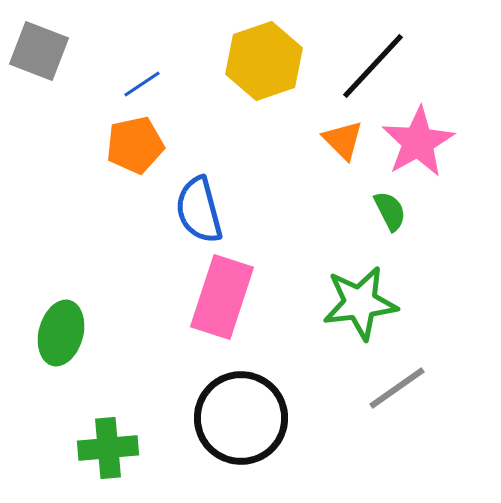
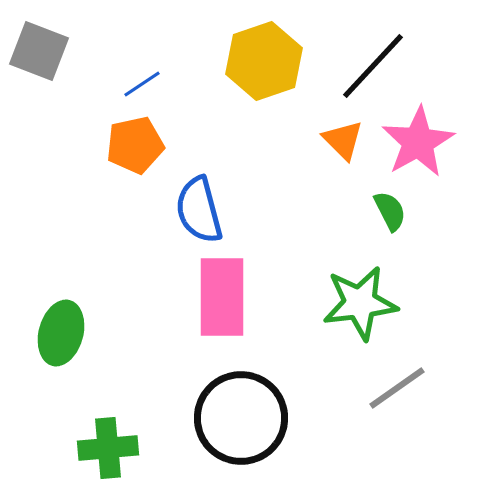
pink rectangle: rotated 18 degrees counterclockwise
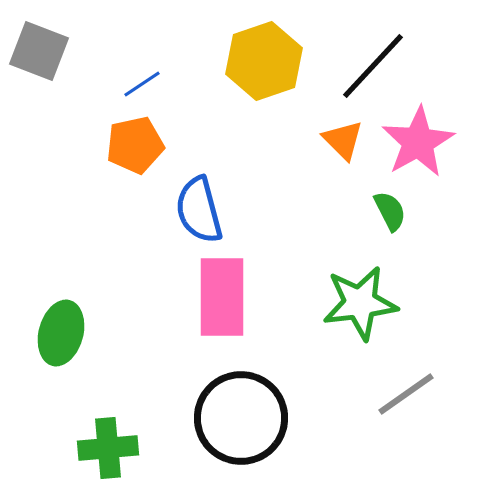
gray line: moved 9 px right, 6 px down
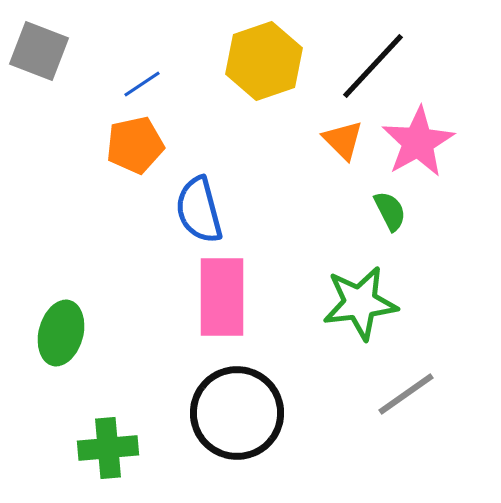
black circle: moved 4 px left, 5 px up
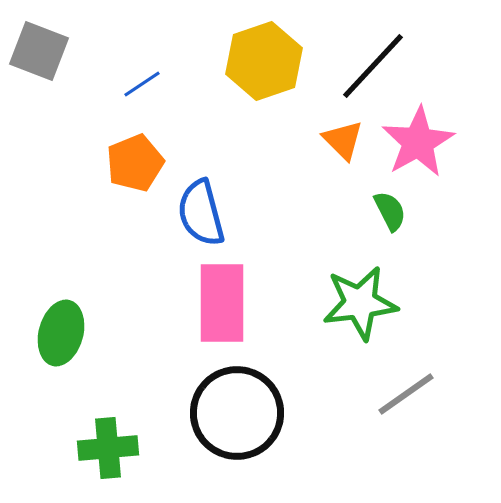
orange pentagon: moved 18 px down; rotated 10 degrees counterclockwise
blue semicircle: moved 2 px right, 3 px down
pink rectangle: moved 6 px down
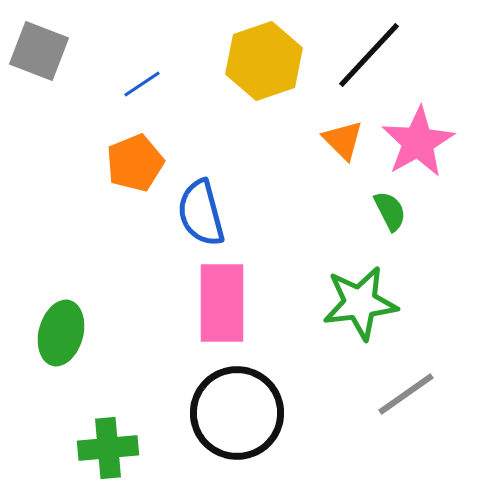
black line: moved 4 px left, 11 px up
